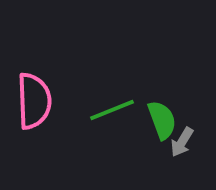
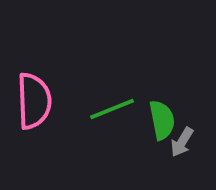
green line: moved 1 px up
green semicircle: rotated 9 degrees clockwise
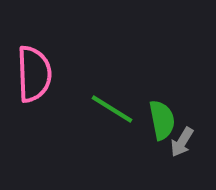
pink semicircle: moved 27 px up
green line: rotated 54 degrees clockwise
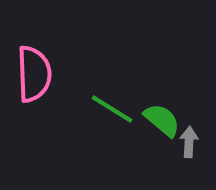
green semicircle: rotated 39 degrees counterclockwise
gray arrow: moved 7 px right; rotated 152 degrees clockwise
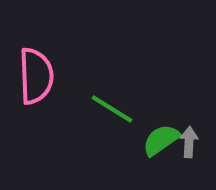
pink semicircle: moved 2 px right, 2 px down
green semicircle: moved 1 px left, 20 px down; rotated 75 degrees counterclockwise
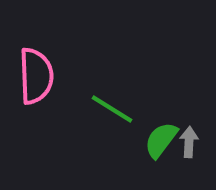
green semicircle: rotated 18 degrees counterclockwise
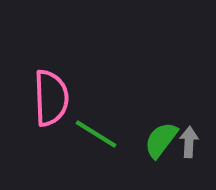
pink semicircle: moved 15 px right, 22 px down
green line: moved 16 px left, 25 px down
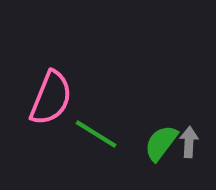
pink semicircle: rotated 24 degrees clockwise
green semicircle: moved 3 px down
